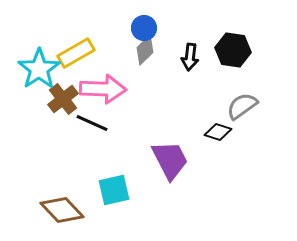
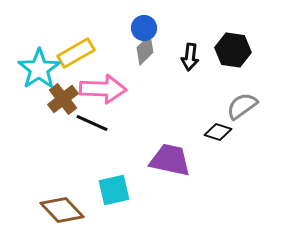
purple trapezoid: rotated 51 degrees counterclockwise
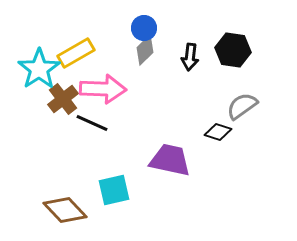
brown diamond: moved 3 px right
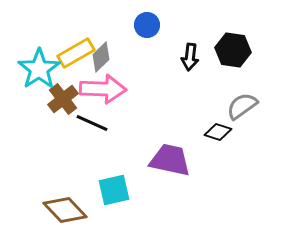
blue circle: moved 3 px right, 3 px up
gray diamond: moved 44 px left, 7 px down
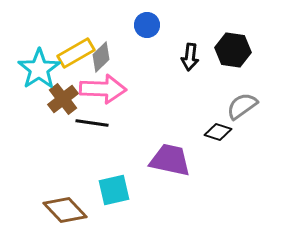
black line: rotated 16 degrees counterclockwise
